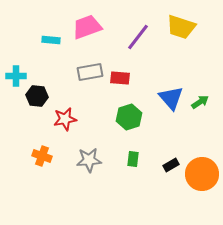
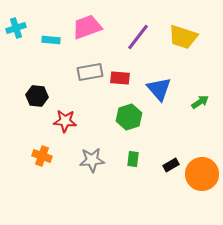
yellow trapezoid: moved 2 px right, 10 px down
cyan cross: moved 48 px up; rotated 18 degrees counterclockwise
blue triangle: moved 12 px left, 9 px up
red star: moved 2 px down; rotated 15 degrees clockwise
gray star: moved 3 px right
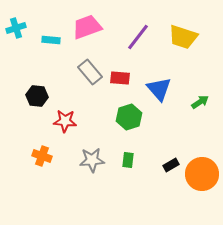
gray rectangle: rotated 60 degrees clockwise
green rectangle: moved 5 px left, 1 px down
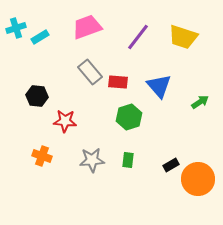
cyan rectangle: moved 11 px left, 3 px up; rotated 36 degrees counterclockwise
red rectangle: moved 2 px left, 4 px down
blue triangle: moved 3 px up
orange circle: moved 4 px left, 5 px down
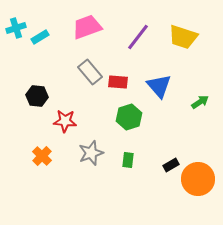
orange cross: rotated 24 degrees clockwise
gray star: moved 1 px left, 7 px up; rotated 15 degrees counterclockwise
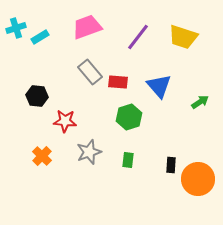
gray star: moved 2 px left, 1 px up
black rectangle: rotated 56 degrees counterclockwise
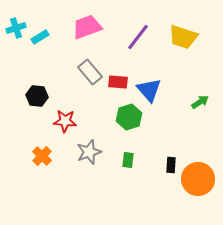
blue triangle: moved 10 px left, 4 px down
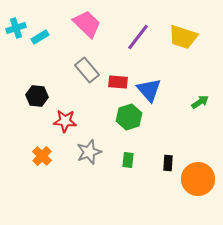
pink trapezoid: moved 3 px up; rotated 64 degrees clockwise
gray rectangle: moved 3 px left, 2 px up
black rectangle: moved 3 px left, 2 px up
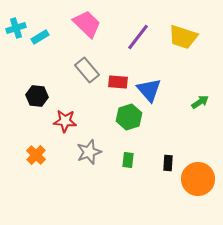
orange cross: moved 6 px left, 1 px up
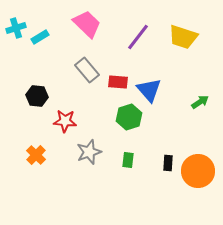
orange circle: moved 8 px up
